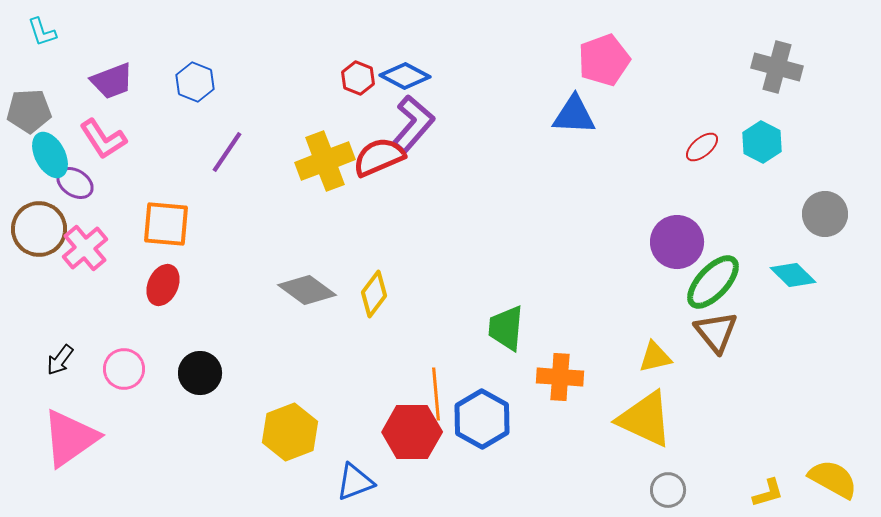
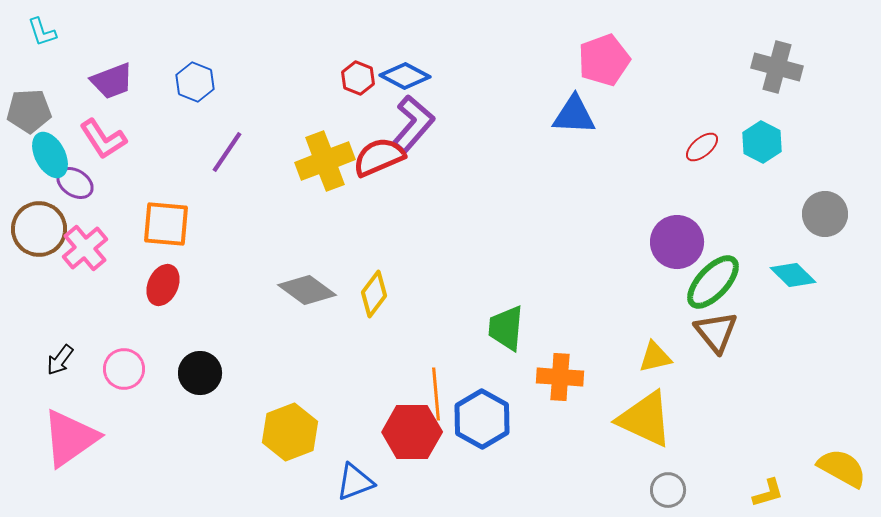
yellow semicircle at (833, 479): moved 9 px right, 11 px up
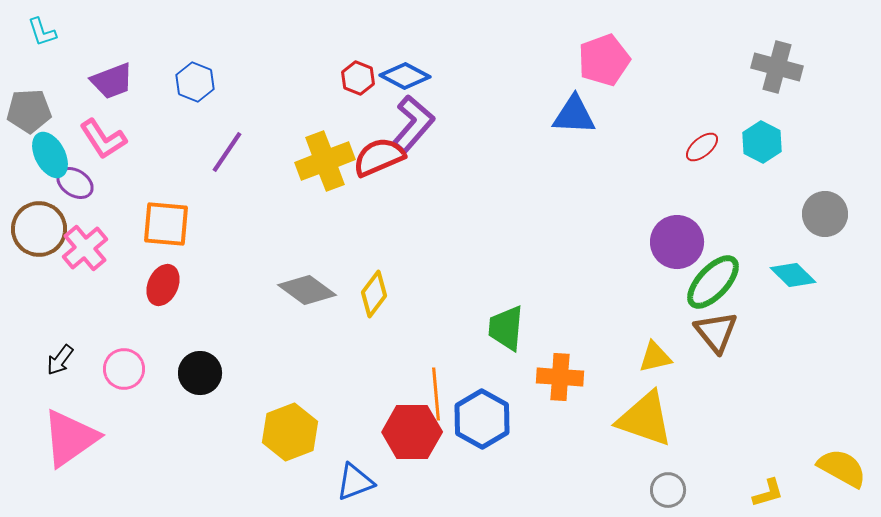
yellow triangle at (645, 419): rotated 6 degrees counterclockwise
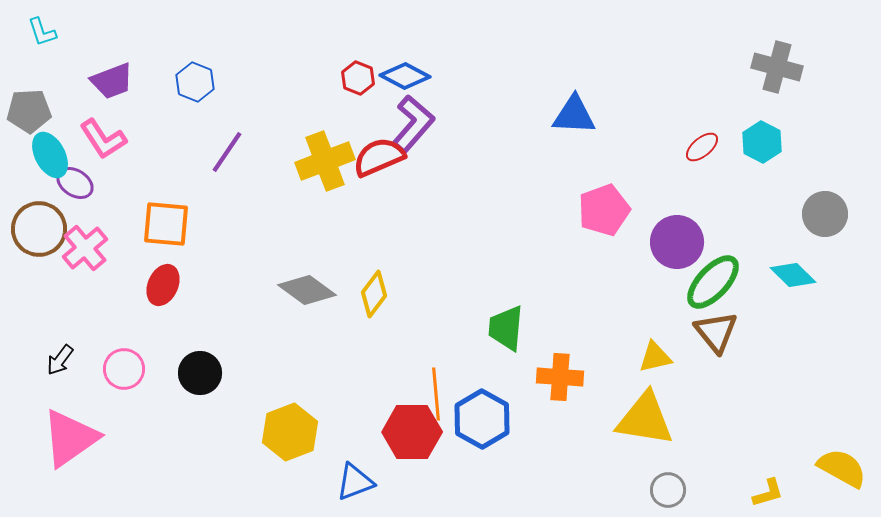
pink pentagon at (604, 60): moved 150 px down
yellow triangle at (645, 419): rotated 10 degrees counterclockwise
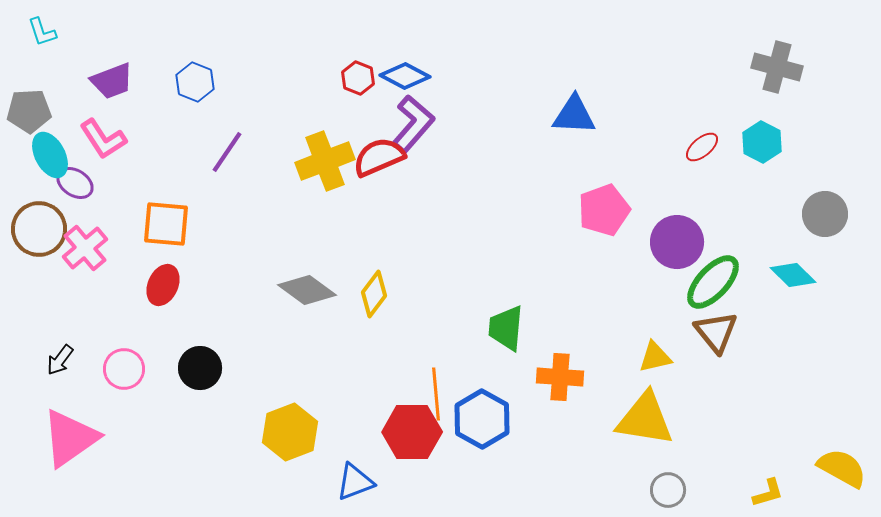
black circle at (200, 373): moved 5 px up
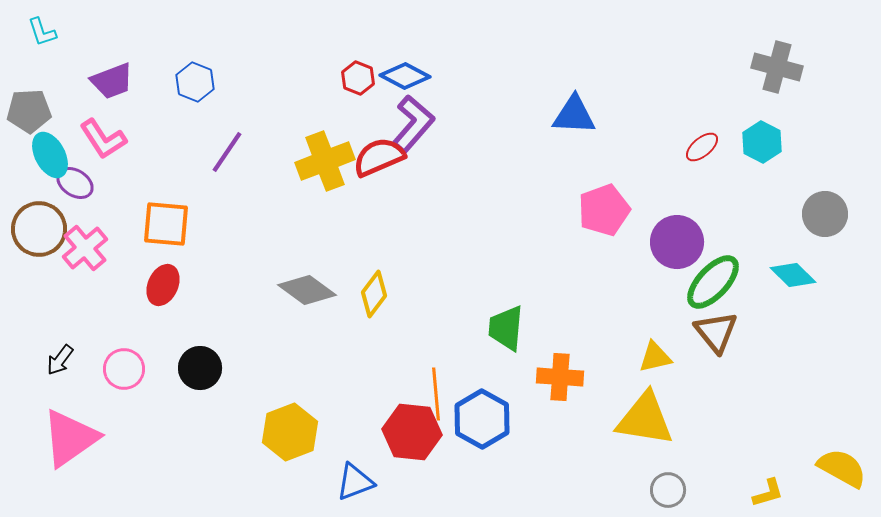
red hexagon at (412, 432): rotated 6 degrees clockwise
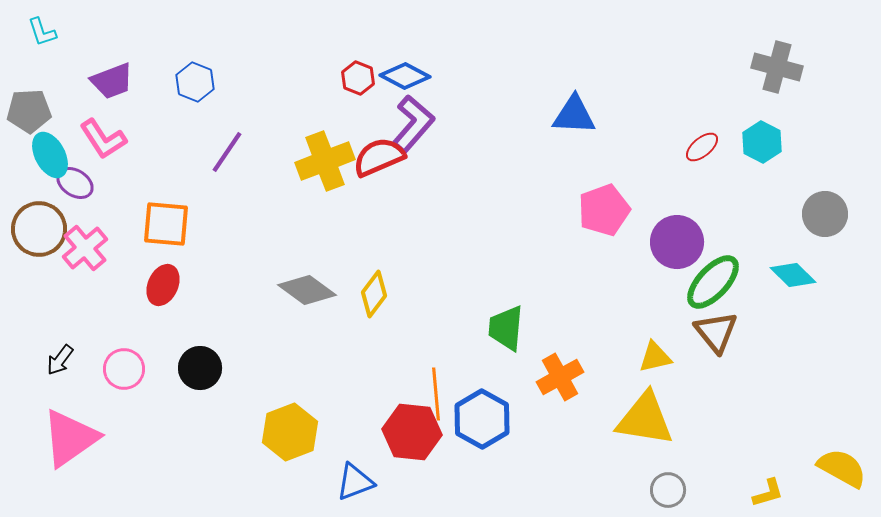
orange cross at (560, 377): rotated 33 degrees counterclockwise
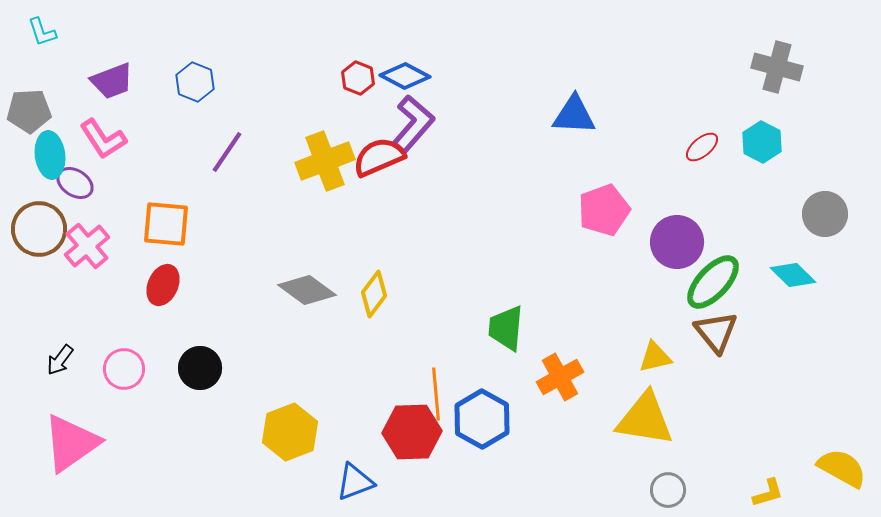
cyan ellipse at (50, 155): rotated 21 degrees clockwise
pink cross at (85, 248): moved 2 px right, 2 px up
red hexagon at (412, 432): rotated 8 degrees counterclockwise
pink triangle at (70, 438): moved 1 px right, 5 px down
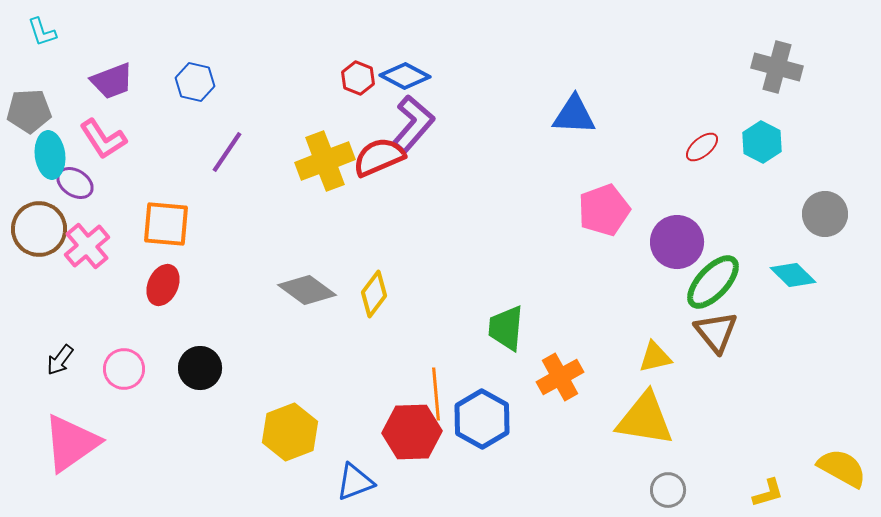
blue hexagon at (195, 82): rotated 9 degrees counterclockwise
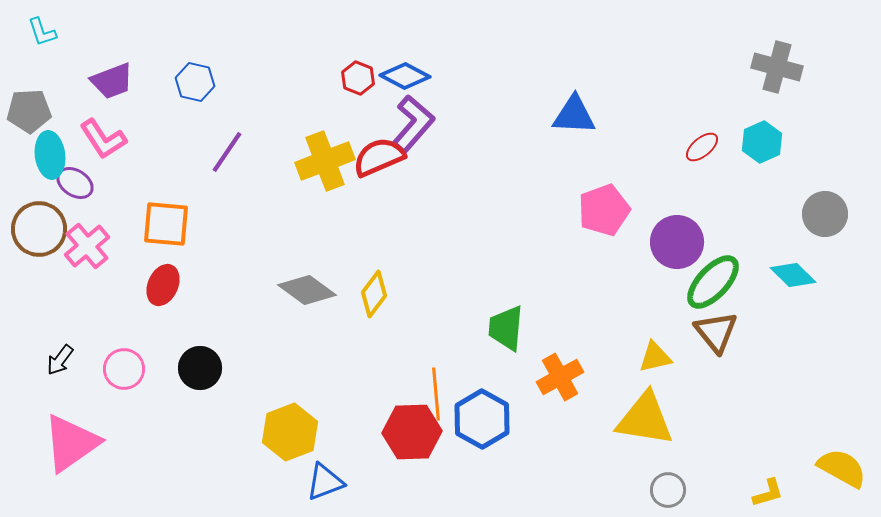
cyan hexagon at (762, 142): rotated 9 degrees clockwise
blue triangle at (355, 482): moved 30 px left
